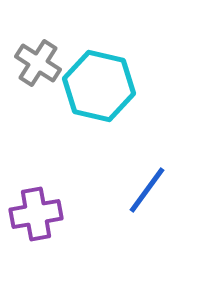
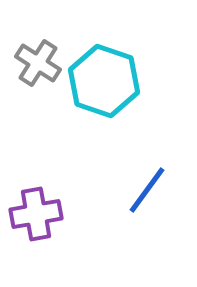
cyan hexagon: moved 5 px right, 5 px up; rotated 6 degrees clockwise
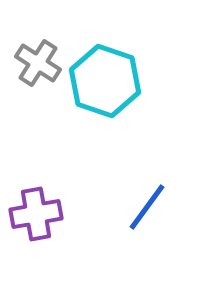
cyan hexagon: moved 1 px right
blue line: moved 17 px down
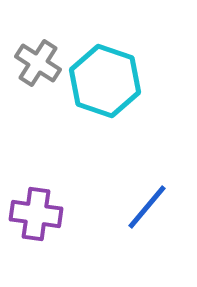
blue line: rotated 4 degrees clockwise
purple cross: rotated 18 degrees clockwise
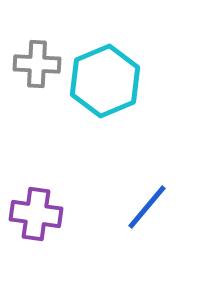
gray cross: moved 1 px left, 1 px down; rotated 30 degrees counterclockwise
cyan hexagon: rotated 18 degrees clockwise
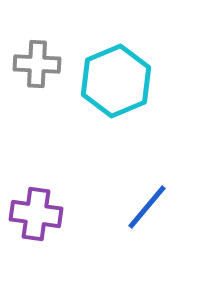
cyan hexagon: moved 11 px right
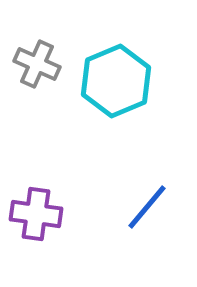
gray cross: rotated 21 degrees clockwise
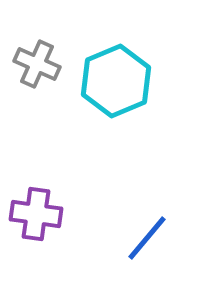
blue line: moved 31 px down
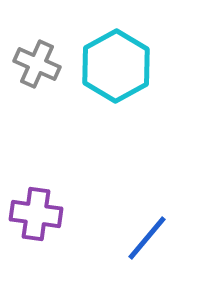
cyan hexagon: moved 15 px up; rotated 6 degrees counterclockwise
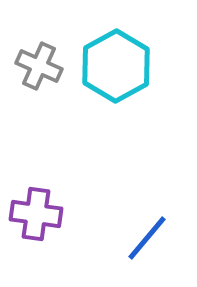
gray cross: moved 2 px right, 2 px down
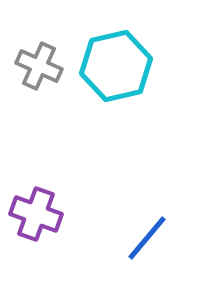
cyan hexagon: rotated 16 degrees clockwise
purple cross: rotated 12 degrees clockwise
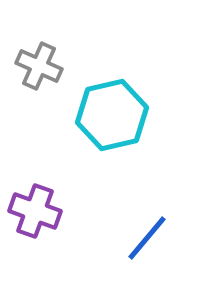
cyan hexagon: moved 4 px left, 49 px down
purple cross: moved 1 px left, 3 px up
